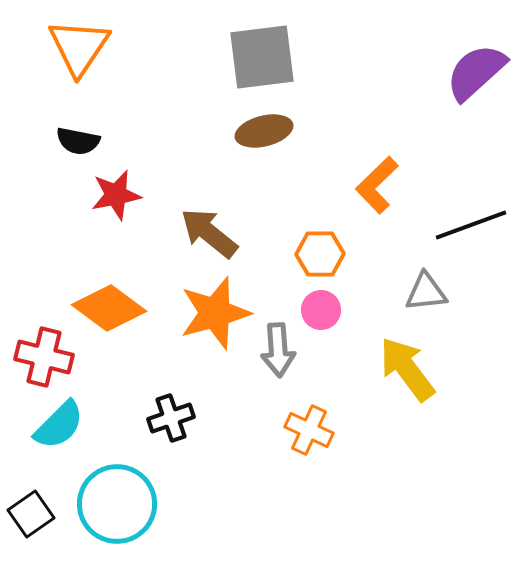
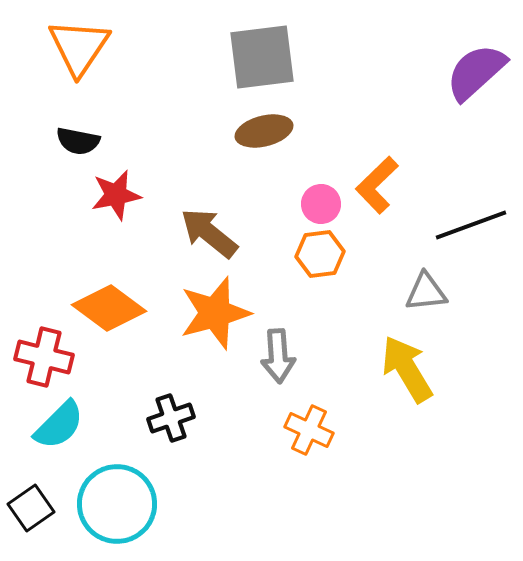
orange hexagon: rotated 6 degrees counterclockwise
pink circle: moved 106 px up
gray arrow: moved 6 px down
yellow arrow: rotated 6 degrees clockwise
black square: moved 6 px up
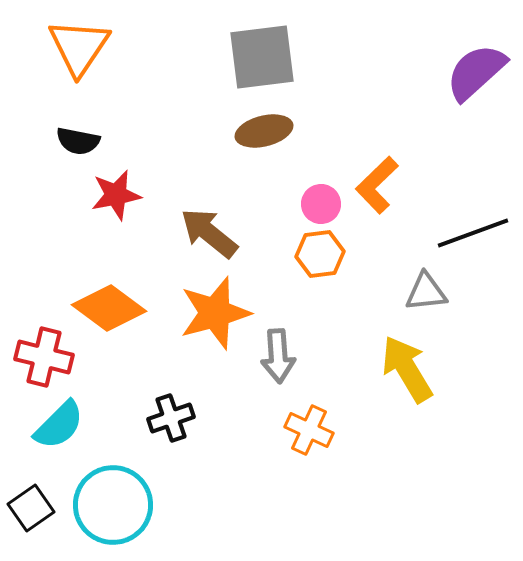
black line: moved 2 px right, 8 px down
cyan circle: moved 4 px left, 1 px down
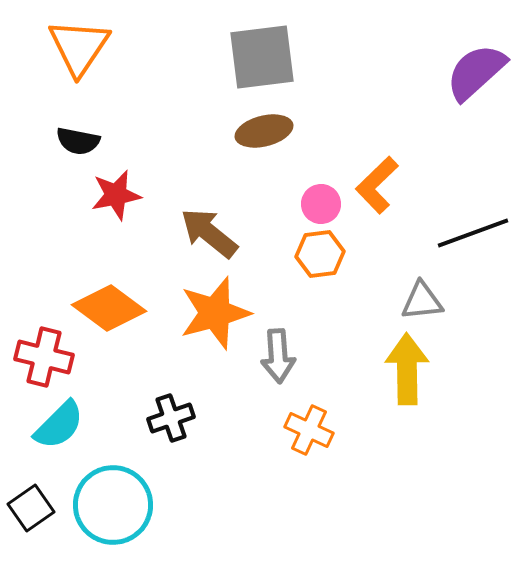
gray triangle: moved 4 px left, 9 px down
yellow arrow: rotated 30 degrees clockwise
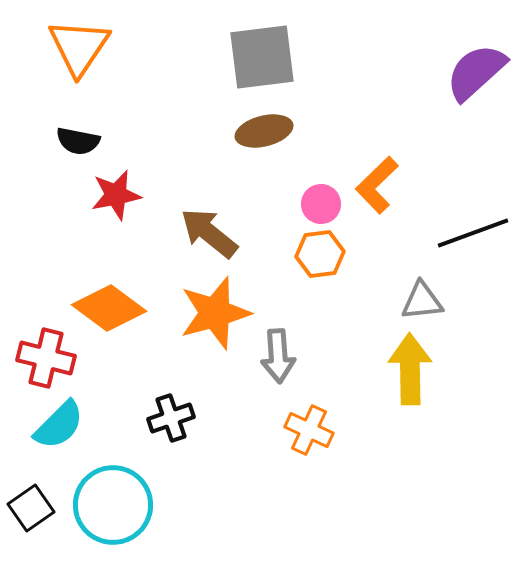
red cross: moved 2 px right, 1 px down
yellow arrow: moved 3 px right
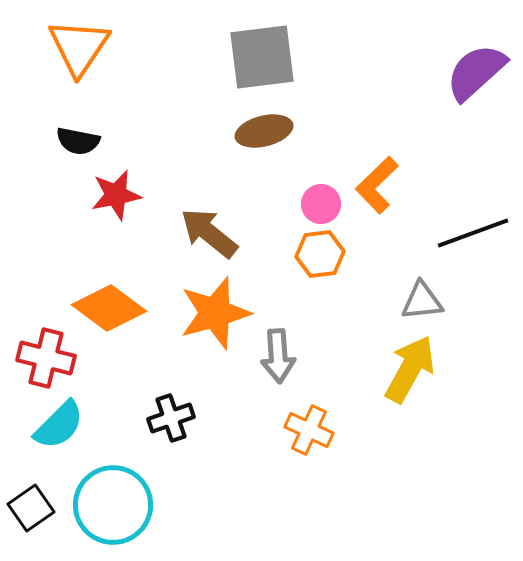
yellow arrow: rotated 30 degrees clockwise
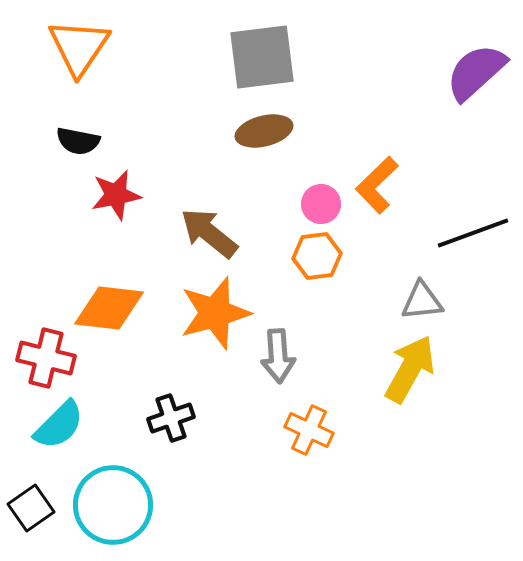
orange hexagon: moved 3 px left, 2 px down
orange diamond: rotated 30 degrees counterclockwise
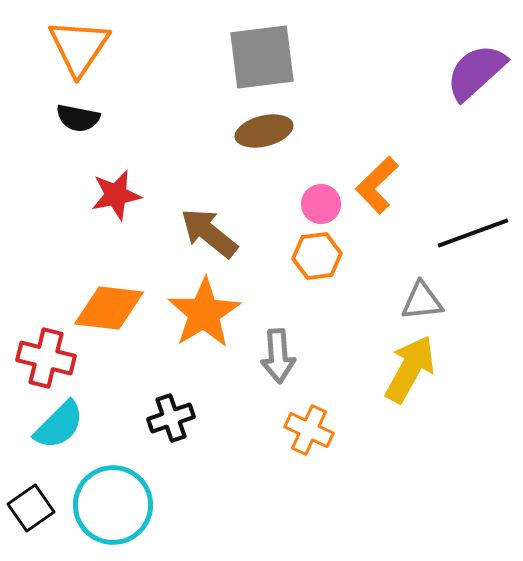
black semicircle: moved 23 px up
orange star: moved 11 px left; rotated 16 degrees counterclockwise
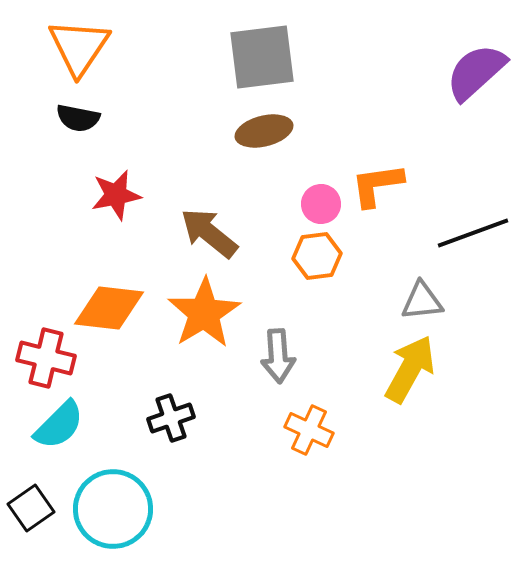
orange L-shape: rotated 36 degrees clockwise
cyan circle: moved 4 px down
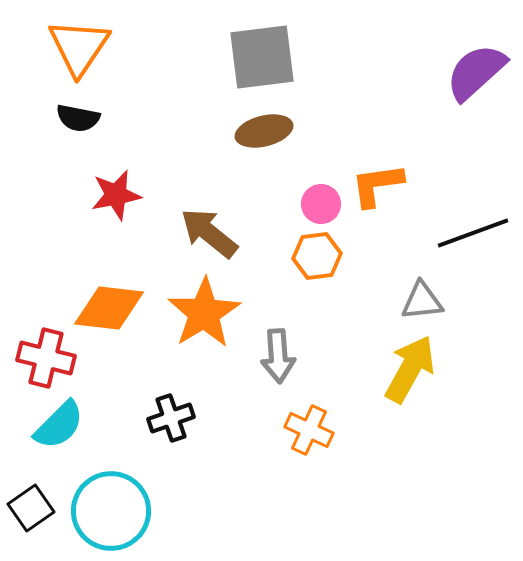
cyan circle: moved 2 px left, 2 px down
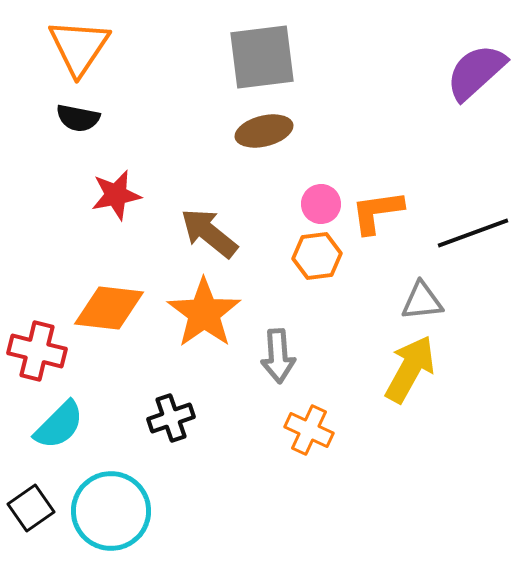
orange L-shape: moved 27 px down
orange star: rotated 4 degrees counterclockwise
red cross: moved 9 px left, 7 px up
